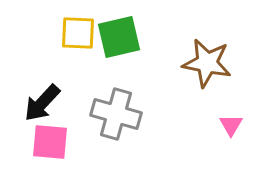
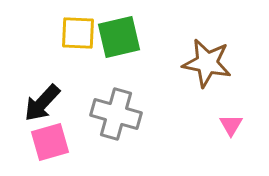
pink square: rotated 21 degrees counterclockwise
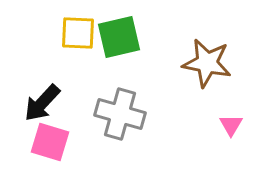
gray cross: moved 4 px right
pink square: rotated 33 degrees clockwise
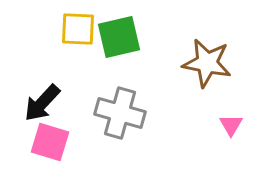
yellow square: moved 4 px up
gray cross: moved 1 px up
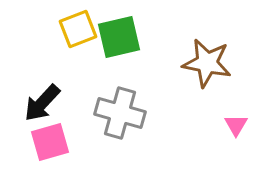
yellow square: rotated 24 degrees counterclockwise
pink triangle: moved 5 px right
pink square: rotated 33 degrees counterclockwise
